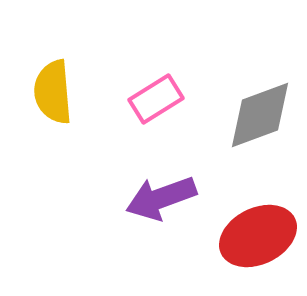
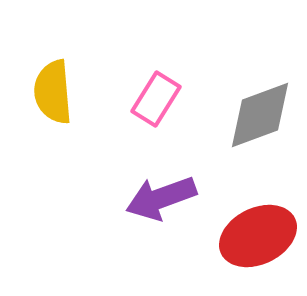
pink rectangle: rotated 26 degrees counterclockwise
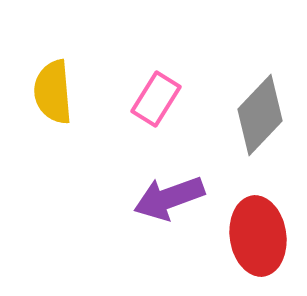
gray diamond: rotated 26 degrees counterclockwise
purple arrow: moved 8 px right
red ellipse: rotated 72 degrees counterclockwise
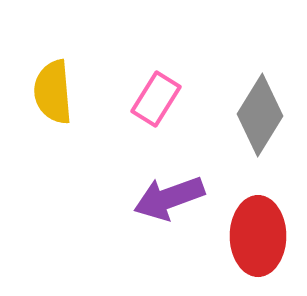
gray diamond: rotated 12 degrees counterclockwise
red ellipse: rotated 8 degrees clockwise
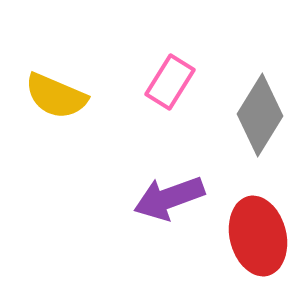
yellow semicircle: moved 3 px right, 4 px down; rotated 62 degrees counterclockwise
pink rectangle: moved 14 px right, 17 px up
red ellipse: rotated 14 degrees counterclockwise
